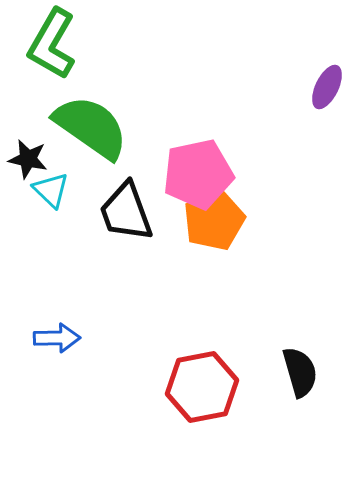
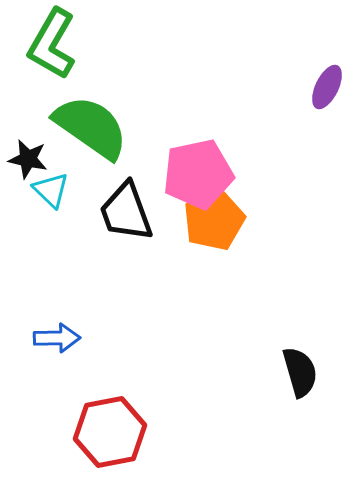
red hexagon: moved 92 px left, 45 px down
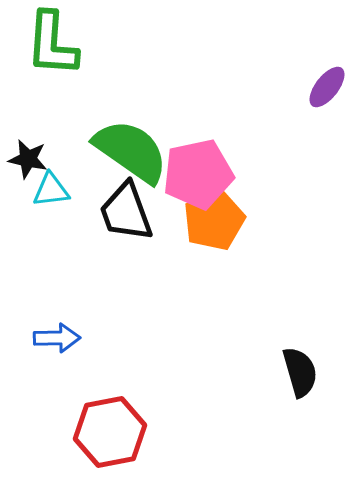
green L-shape: rotated 26 degrees counterclockwise
purple ellipse: rotated 12 degrees clockwise
green semicircle: moved 40 px right, 24 px down
cyan triangle: rotated 51 degrees counterclockwise
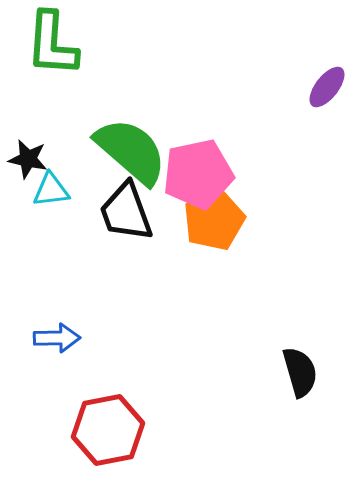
green semicircle: rotated 6 degrees clockwise
red hexagon: moved 2 px left, 2 px up
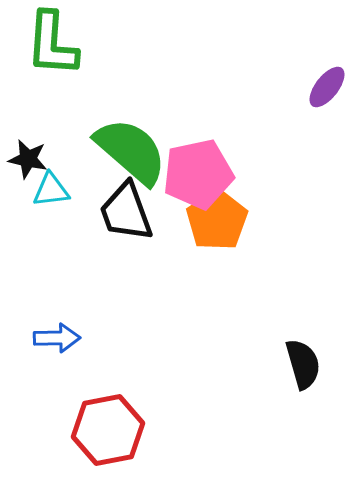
orange pentagon: moved 3 px right; rotated 10 degrees counterclockwise
black semicircle: moved 3 px right, 8 px up
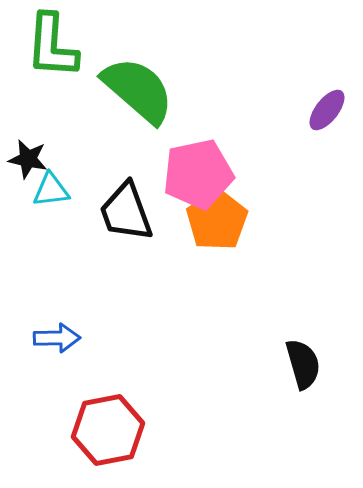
green L-shape: moved 2 px down
purple ellipse: moved 23 px down
green semicircle: moved 7 px right, 61 px up
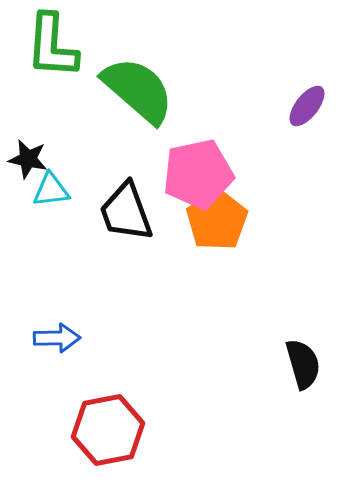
purple ellipse: moved 20 px left, 4 px up
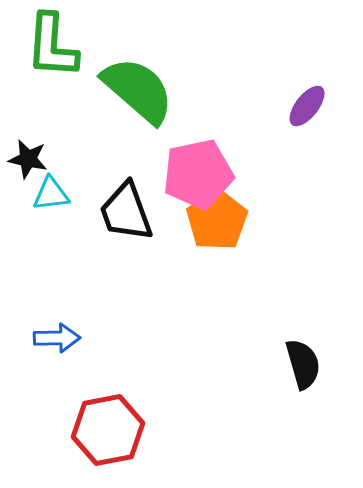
cyan triangle: moved 4 px down
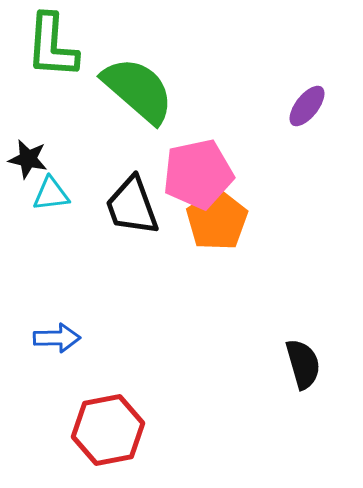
black trapezoid: moved 6 px right, 6 px up
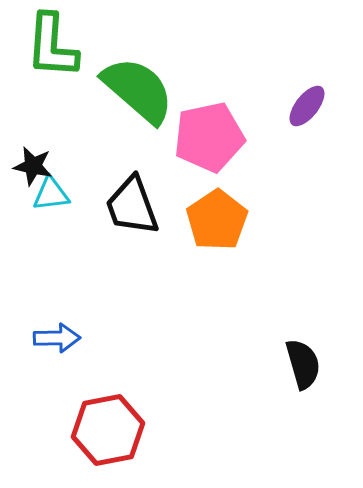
black star: moved 5 px right, 7 px down
pink pentagon: moved 11 px right, 37 px up
